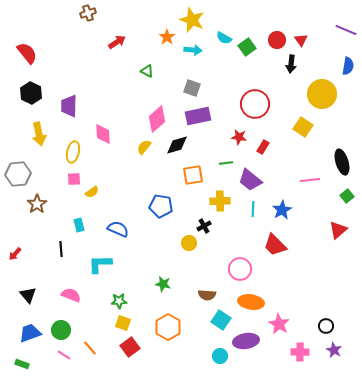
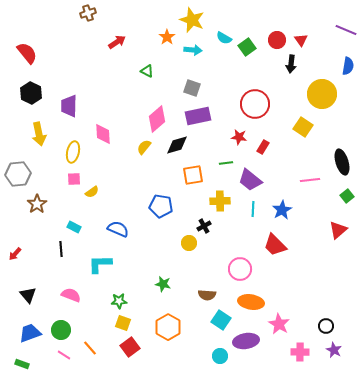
cyan rectangle at (79, 225): moved 5 px left, 2 px down; rotated 48 degrees counterclockwise
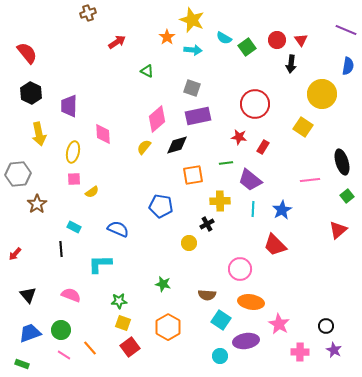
black cross at (204, 226): moved 3 px right, 2 px up
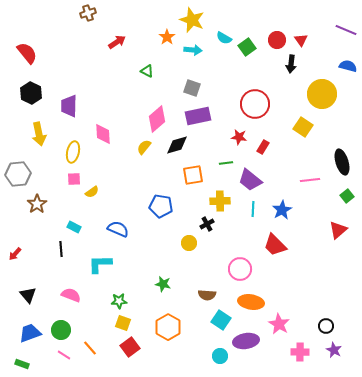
blue semicircle at (348, 66): rotated 84 degrees counterclockwise
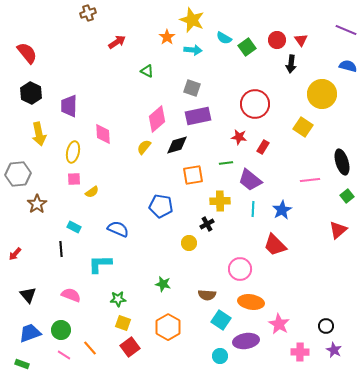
green star at (119, 301): moved 1 px left, 2 px up
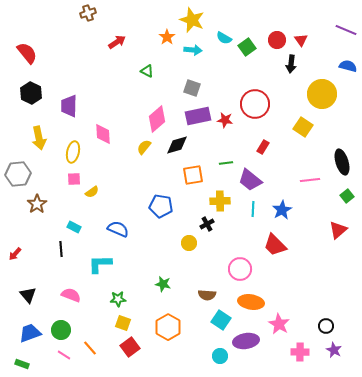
yellow arrow at (39, 134): moved 4 px down
red star at (239, 137): moved 14 px left, 17 px up
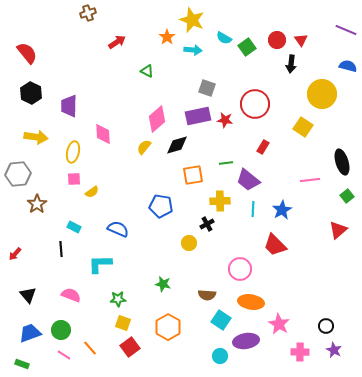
gray square at (192, 88): moved 15 px right
yellow arrow at (39, 138): moved 3 px left, 1 px up; rotated 70 degrees counterclockwise
purple trapezoid at (250, 180): moved 2 px left
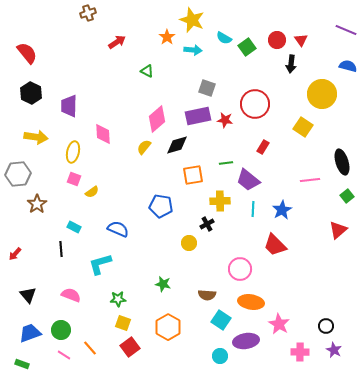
pink square at (74, 179): rotated 24 degrees clockwise
cyan L-shape at (100, 264): rotated 15 degrees counterclockwise
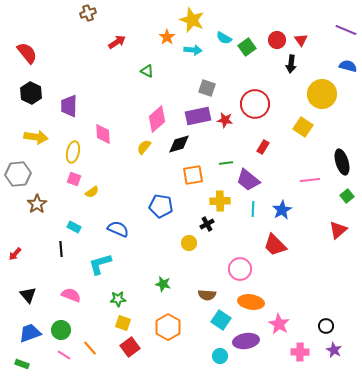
black diamond at (177, 145): moved 2 px right, 1 px up
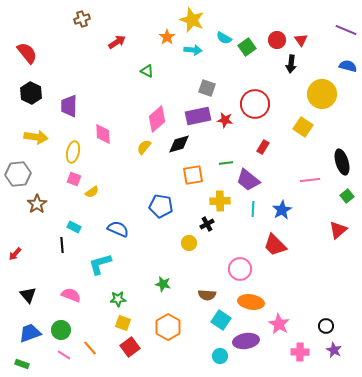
brown cross at (88, 13): moved 6 px left, 6 px down
black line at (61, 249): moved 1 px right, 4 px up
